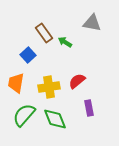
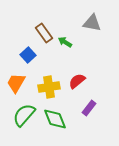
orange trapezoid: rotated 20 degrees clockwise
purple rectangle: rotated 49 degrees clockwise
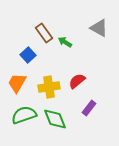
gray triangle: moved 7 px right, 5 px down; rotated 18 degrees clockwise
orange trapezoid: moved 1 px right
green semicircle: rotated 30 degrees clockwise
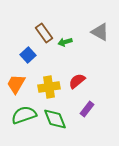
gray triangle: moved 1 px right, 4 px down
green arrow: rotated 48 degrees counterclockwise
orange trapezoid: moved 1 px left, 1 px down
purple rectangle: moved 2 px left, 1 px down
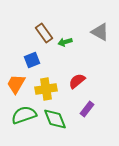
blue square: moved 4 px right, 5 px down; rotated 21 degrees clockwise
yellow cross: moved 3 px left, 2 px down
